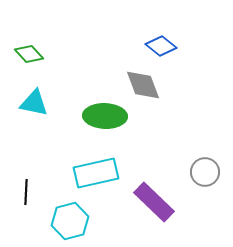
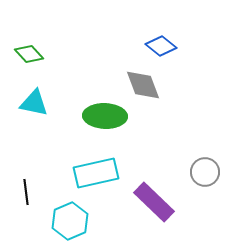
black line: rotated 10 degrees counterclockwise
cyan hexagon: rotated 9 degrees counterclockwise
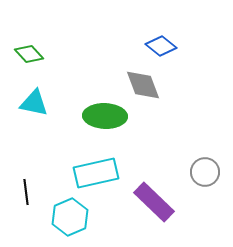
cyan hexagon: moved 4 px up
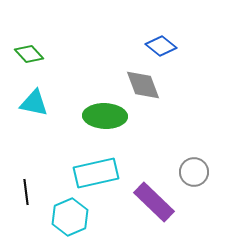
gray circle: moved 11 px left
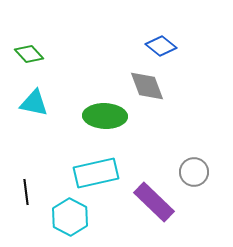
gray diamond: moved 4 px right, 1 px down
cyan hexagon: rotated 9 degrees counterclockwise
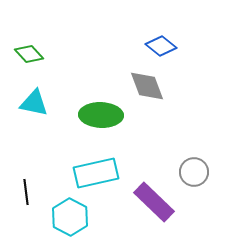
green ellipse: moved 4 px left, 1 px up
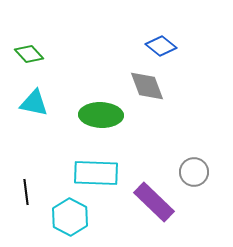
cyan rectangle: rotated 15 degrees clockwise
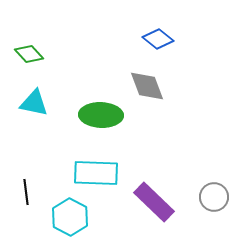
blue diamond: moved 3 px left, 7 px up
gray circle: moved 20 px right, 25 px down
